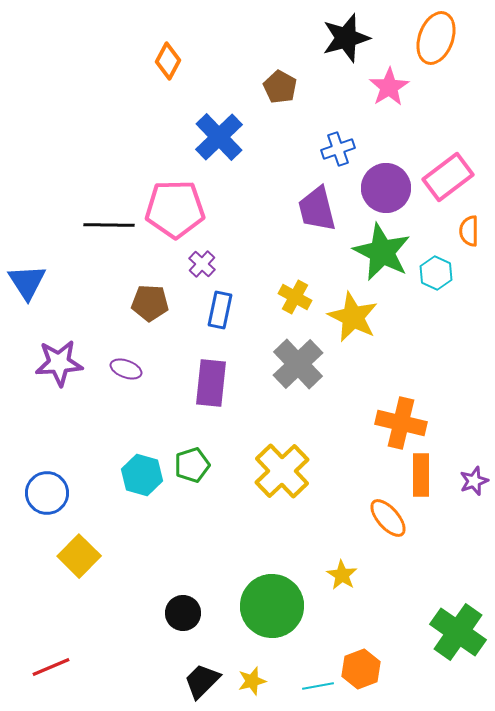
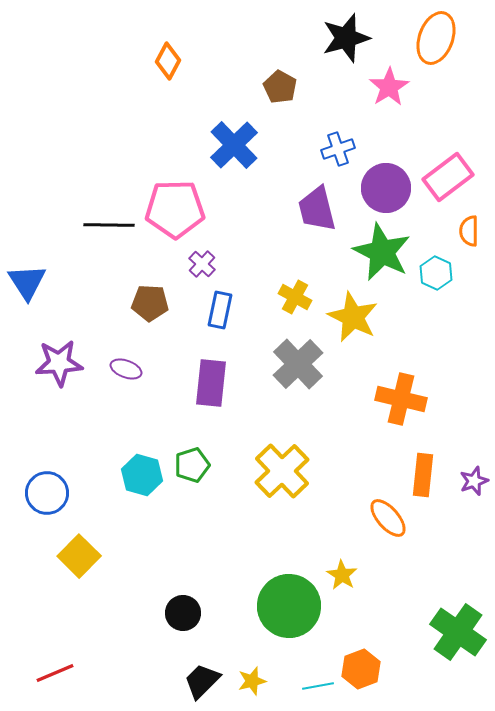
blue cross at (219, 137): moved 15 px right, 8 px down
orange cross at (401, 423): moved 24 px up
orange rectangle at (421, 475): moved 2 px right; rotated 6 degrees clockwise
green circle at (272, 606): moved 17 px right
red line at (51, 667): moved 4 px right, 6 px down
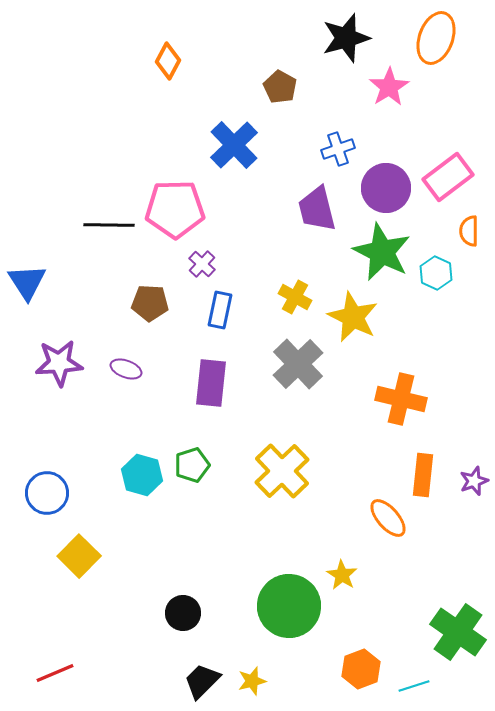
cyan line at (318, 686): moved 96 px right; rotated 8 degrees counterclockwise
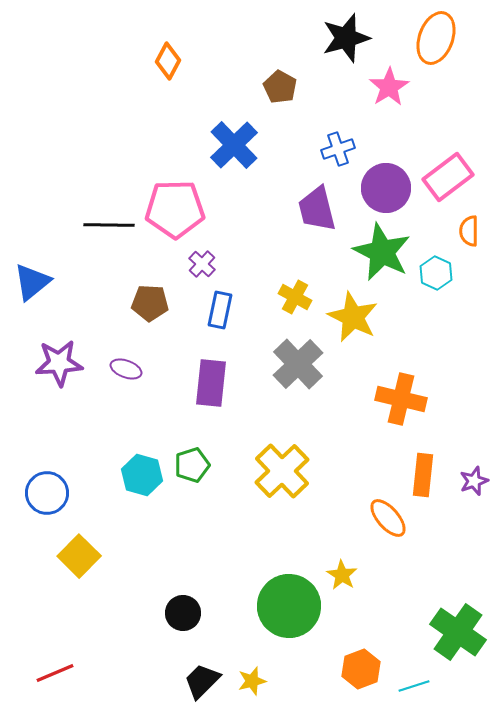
blue triangle at (27, 282): moved 5 px right; rotated 24 degrees clockwise
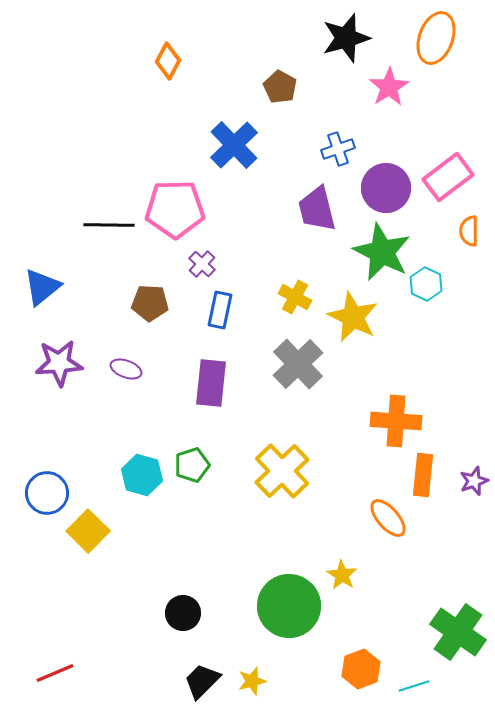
cyan hexagon at (436, 273): moved 10 px left, 11 px down
blue triangle at (32, 282): moved 10 px right, 5 px down
orange cross at (401, 399): moved 5 px left, 22 px down; rotated 9 degrees counterclockwise
yellow square at (79, 556): moved 9 px right, 25 px up
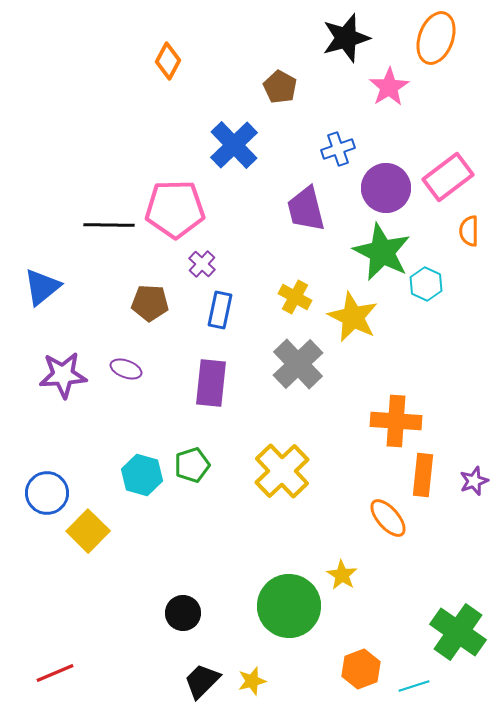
purple trapezoid at (317, 209): moved 11 px left
purple star at (59, 363): moved 4 px right, 12 px down
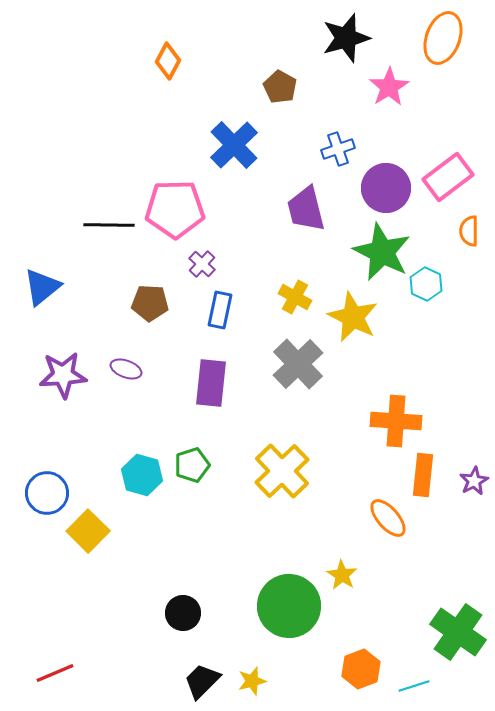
orange ellipse at (436, 38): moved 7 px right
purple star at (474, 481): rotated 8 degrees counterclockwise
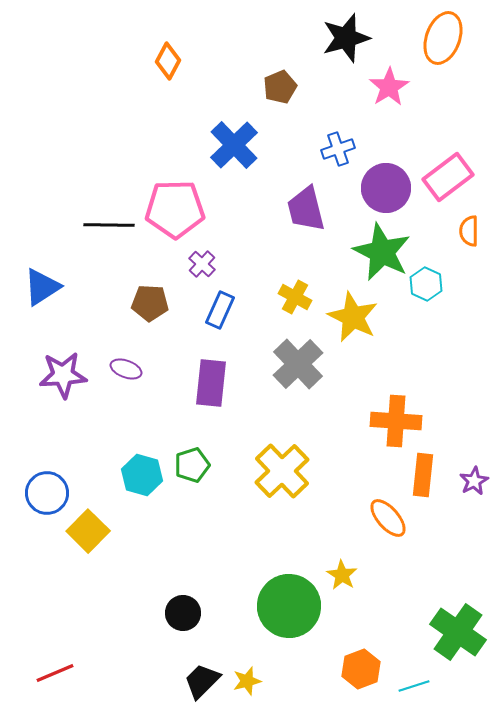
brown pentagon at (280, 87): rotated 20 degrees clockwise
blue triangle at (42, 287): rotated 6 degrees clockwise
blue rectangle at (220, 310): rotated 12 degrees clockwise
yellow star at (252, 681): moved 5 px left
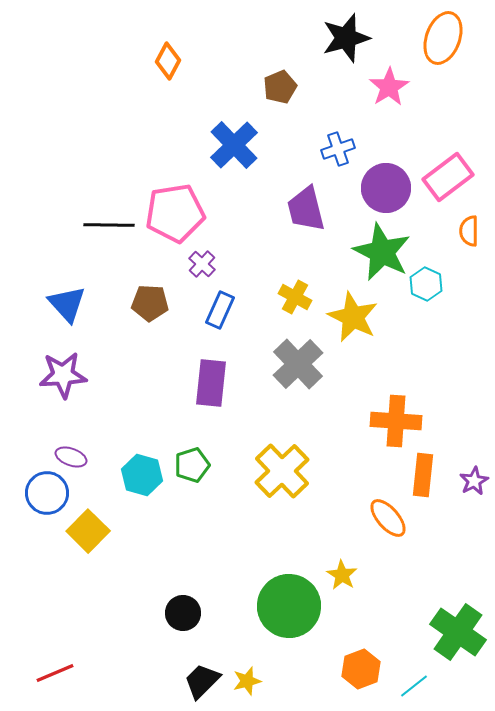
pink pentagon at (175, 209): moved 4 px down; rotated 8 degrees counterclockwise
blue triangle at (42, 287): moved 25 px right, 17 px down; rotated 39 degrees counterclockwise
purple ellipse at (126, 369): moved 55 px left, 88 px down
cyan line at (414, 686): rotated 20 degrees counterclockwise
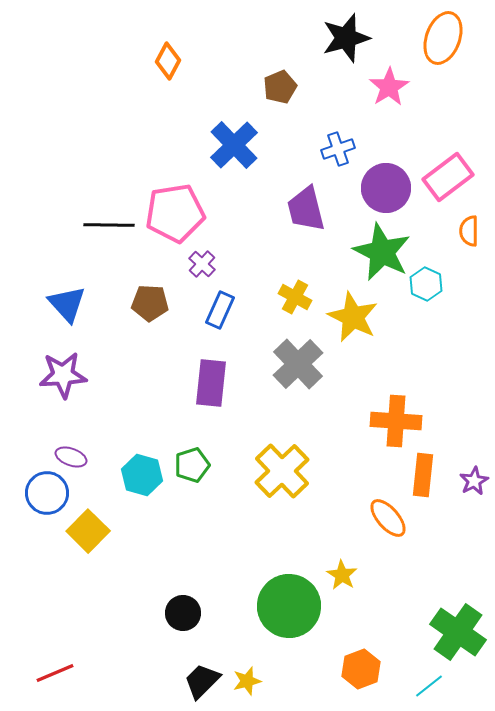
cyan line at (414, 686): moved 15 px right
